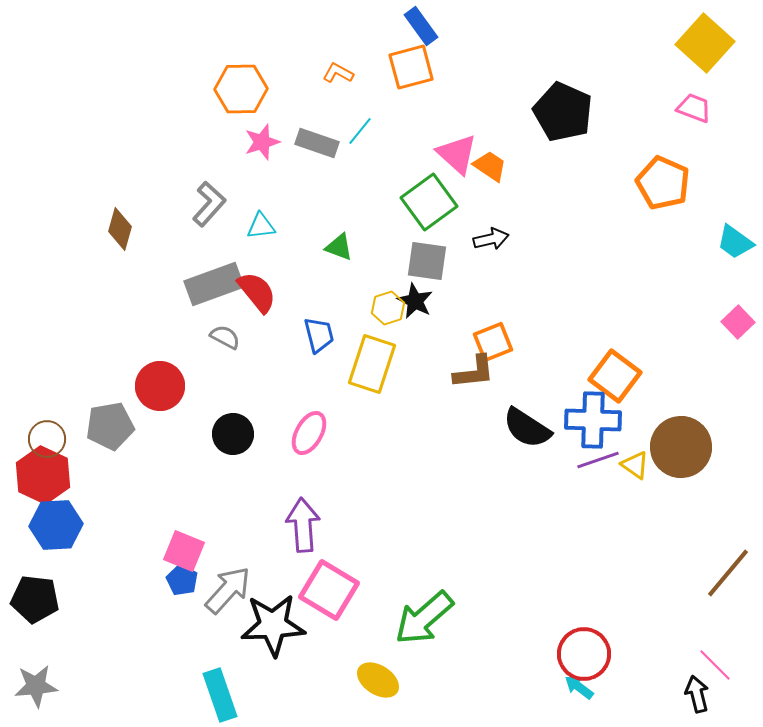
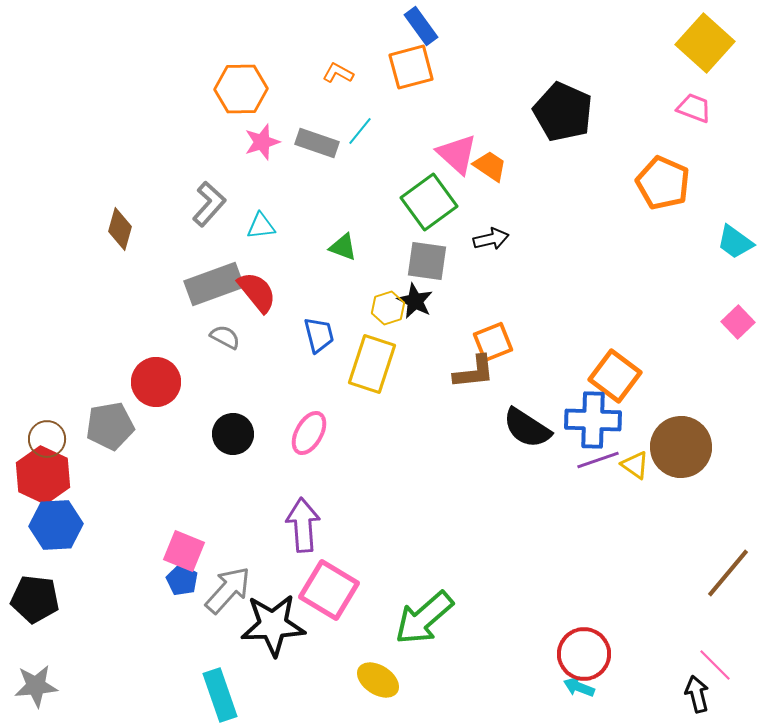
green triangle at (339, 247): moved 4 px right
red circle at (160, 386): moved 4 px left, 4 px up
cyan arrow at (579, 687): rotated 16 degrees counterclockwise
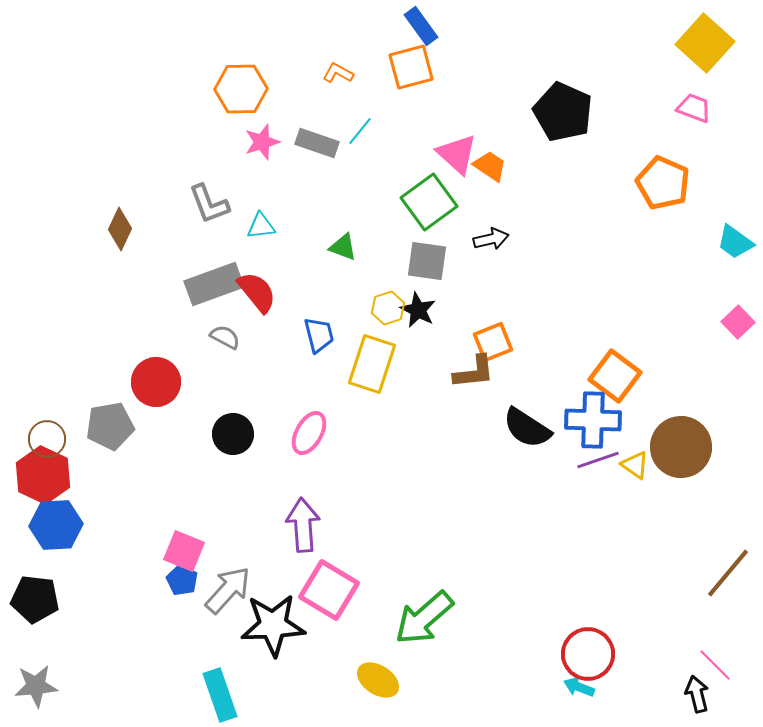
gray L-shape at (209, 204): rotated 117 degrees clockwise
brown diamond at (120, 229): rotated 9 degrees clockwise
black star at (415, 301): moved 3 px right, 9 px down
red circle at (584, 654): moved 4 px right
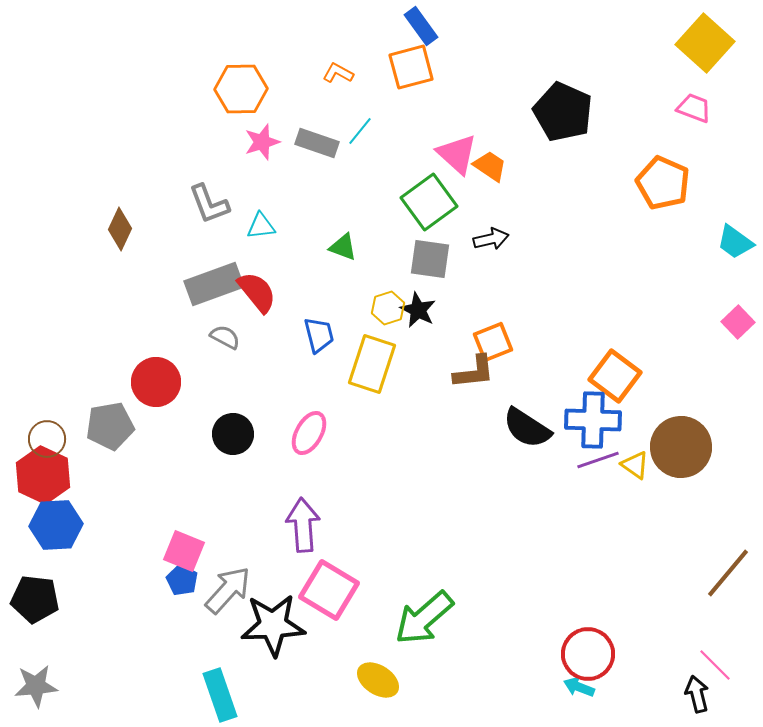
gray square at (427, 261): moved 3 px right, 2 px up
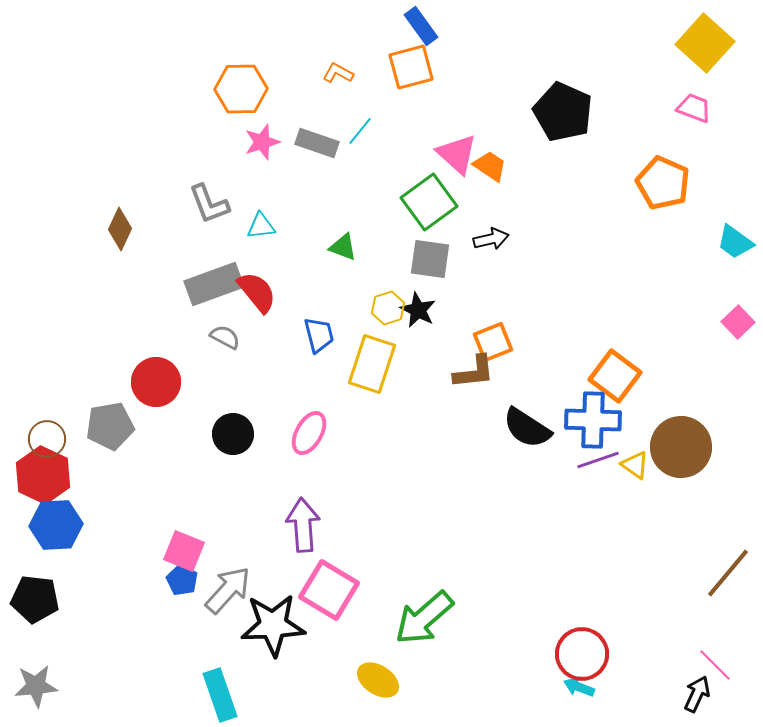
red circle at (588, 654): moved 6 px left
black arrow at (697, 694): rotated 39 degrees clockwise
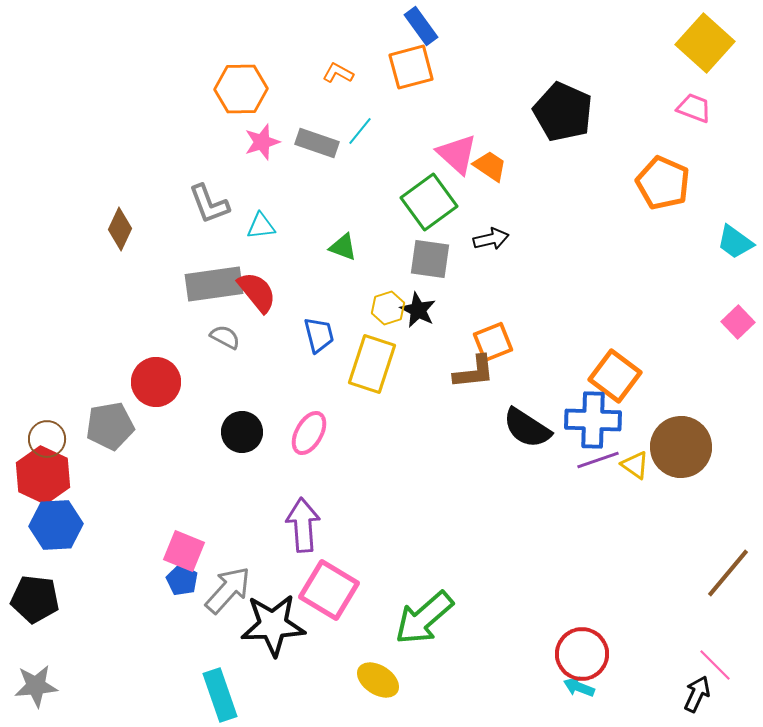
gray rectangle at (214, 284): rotated 12 degrees clockwise
black circle at (233, 434): moved 9 px right, 2 px up
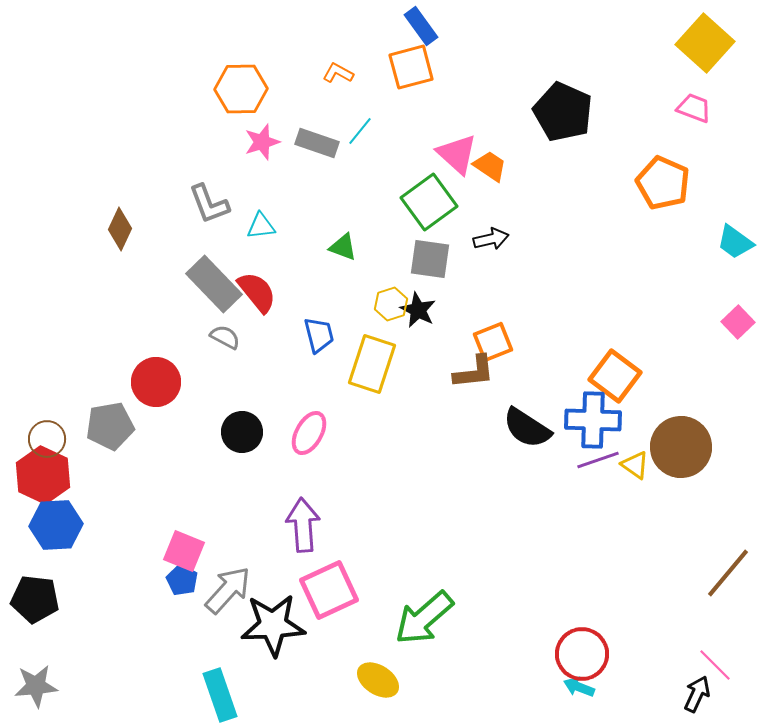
gray rectangle at (214, 284): rotated 54 degrees clockwise
yellow hexagon at (388, 308): moved 3 px right, 4 px up
pink square at (329, 590): rotated 34 degrees clockwise
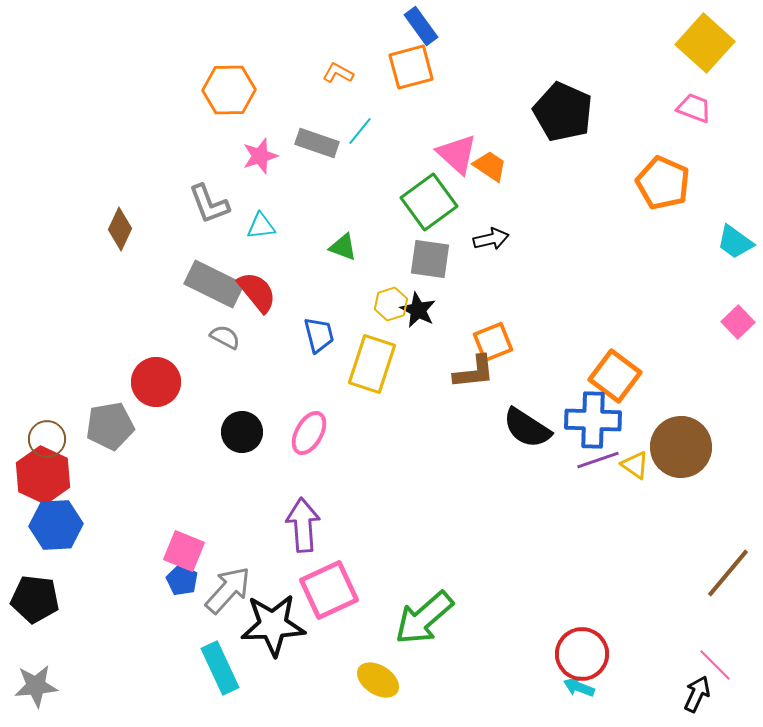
orange hexagon at (241, 89): moved 12 px left, 1 px down
pink star at (262, 142): moved 2 px left, 14 px down
gray rectangle at (214, 284): rotated 20 degrees counterclockwise
cyan rectangle at (220, 695): moved 27 px up; rotated 6 degrees counterclockwise
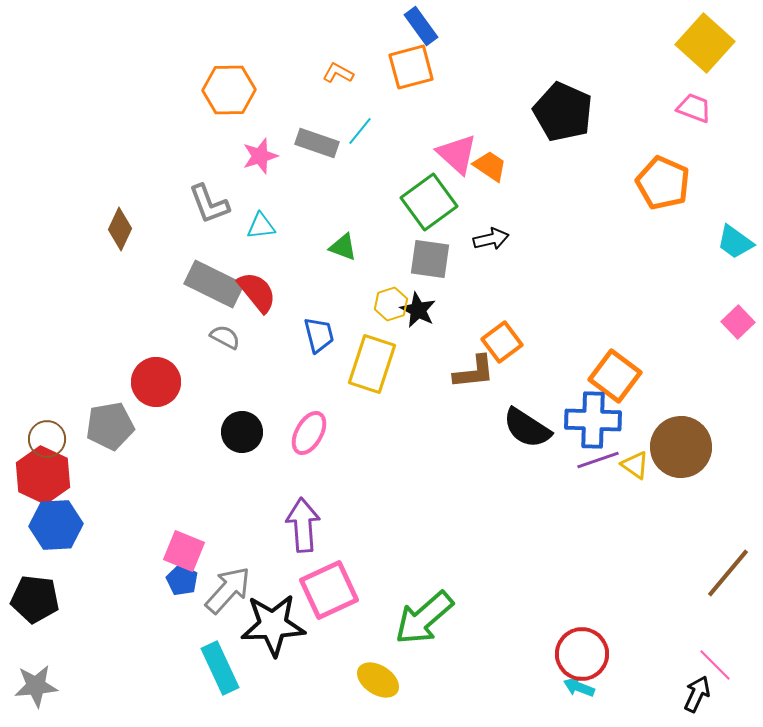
orange square at (493, 342): moved 9 px right; rotated 15 degrees counterclockwise
